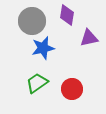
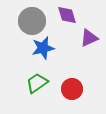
purple diamond: rotated 25 degrees counterclockwise
purple triangle: rotated 12 degrees counterclockwise
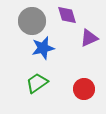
red circle: moved 12 px right
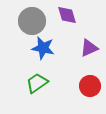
purple triangle: moved 10 px down
blue star: rotated 25 degrees clockwise
red circle: moved 6 px right, 3 px up
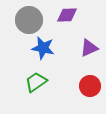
purple diamond: rotated 75 degrees counterclockwise
gray circle: moved 3 px left, 1 px up
green trapezoid: moved 1 px left, 1 px up
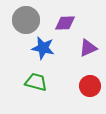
purple diamond: moved 2 px left, 8 px down
gray circle: moved 3 px left
purple triangle: moved 1 px left
green trapezoid: rotated 50 degrees clockwise
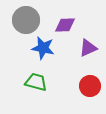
purple diamond: moved 2 px down
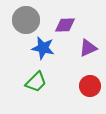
green trapezoid: rotated 120 degrees clockwise
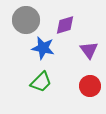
purple diamond: rotated 15 degrees counterclockwise
purple triangle: moved 1 px right, 2 px down; rotated 42 degrees counterclockwise
green trapezoid: moved 5 px right
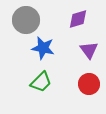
purple diamond: moved 13 px right, 6 px up
red circle: moved 1 px left, 2 px up
